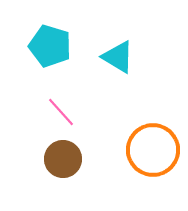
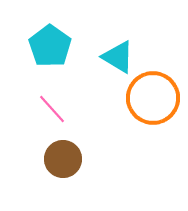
cyan pentagon: rotated 18 degrees clockwise
pink line: moved 9 px left, 3 px up
orange circle: moved 52 px up
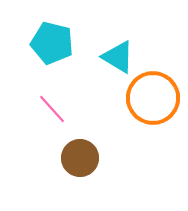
cyan pentagon: moved 2 px right, 3 px up; rotated 21 degrees counterclockwise
brown circle: moved 17 px right, 1 px up
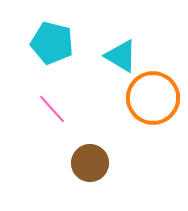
cyan triangle: moved 3 px right, 1 px up
brown circle: moved 10 px right, 5 px down
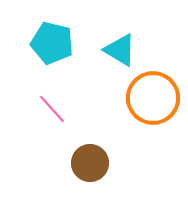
cyan triangle: moved 1 px left, 6 px up
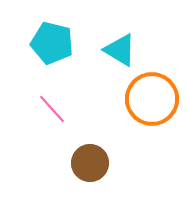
orange circle: moved 1 px left, 1 px down
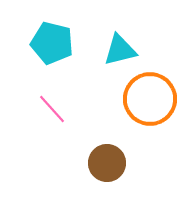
cyan triangle: rotated 45 degrees counterclockwise
orange circle: moved 2 px left
brown circle: moved 17 px right
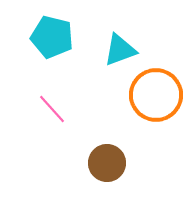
cyan pentagon: moved 6 px up
cyan triangle: rotated 6 degrees counterclockwise
orange circle: moved 6 px right, 4 px up
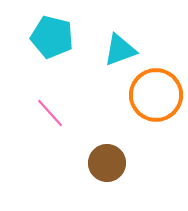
pink line: moved 2 px left, 4 px down
